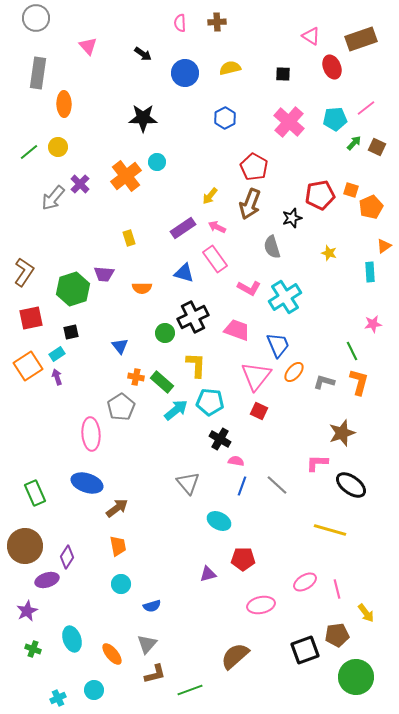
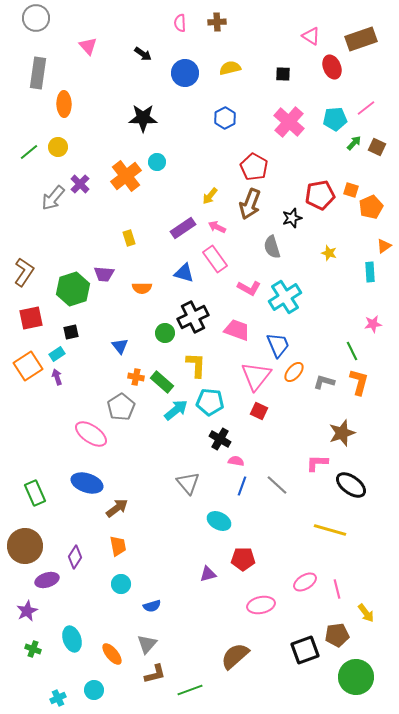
pink ellipse at (91, 434): rotated 52 degrees counterclockwise
purple diamond at (67, 557): moved 8 px right
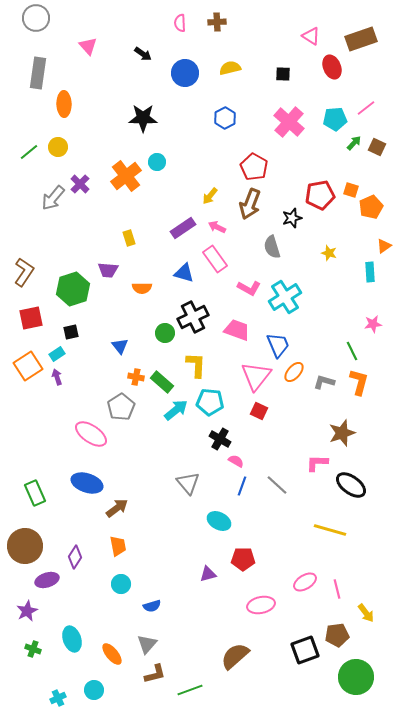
purple trapezoid at (104, 274): moved 4 px right, 4 px up
pink semicircle at (236, 461): rotated 21 degrees clockwise
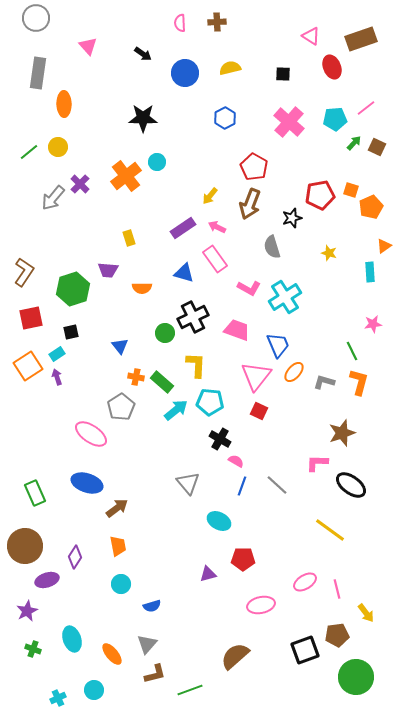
yellow line at (330, 530): rotated 20 degrees clockwise
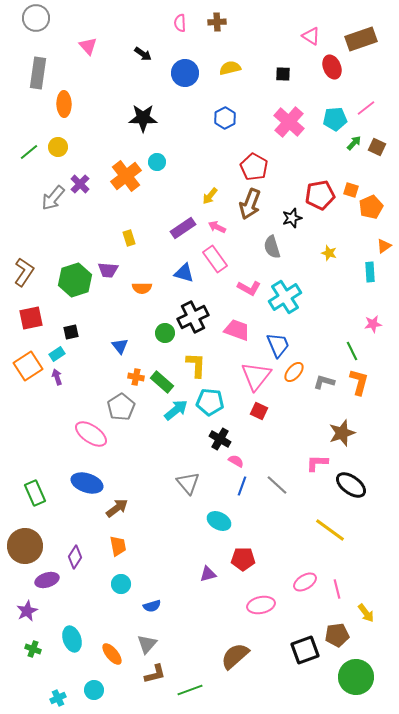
green hexagon at (73, 289): moved 2 px right, 9 px up
